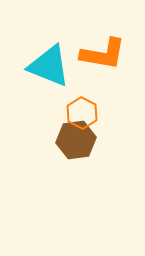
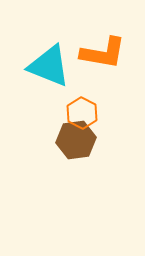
orange L-shape: moved 1 px up
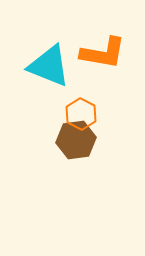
orange hexagon: moved 1 px left, 1 px down
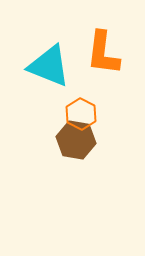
orange L-shape: rotated 87 degrees clockwise
brown hexagon: rotated 18 degrees clockwise
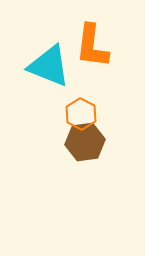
orange L-shape: moved 11 px left, 7 px up
brown hexagon: moved 9 px right, 2 px down; rotated 18 degrees counterclockwise
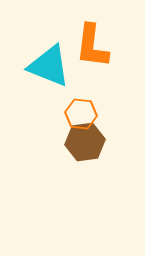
orange hexagon: rotated 20 degrees counterclockwise
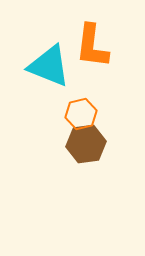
orange hexagon: rotated 20 degrees counterclockwise
brown hexagon: moved 1 px right, 2 px down
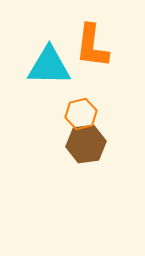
cyan triangle: rotated 21 degrees counterclockwise
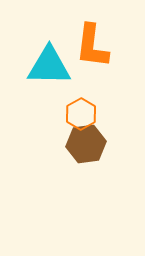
orange hexagon: rotated 16 degrees counterclockwise
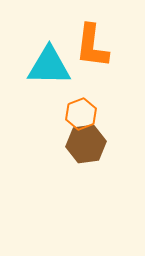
orange hexagon: rotated 8 degrees clockwise
